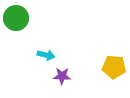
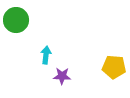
green circle: moved 2 px down
cyan arrow: rotated 96 degrees counterclockwise
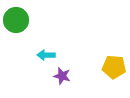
cyan arrow: rotated 96 degrees counterclockwise
purple star: rotated 12 degrees clockwise
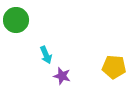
cyan arrow: rotated 114 degrees counterclockwise
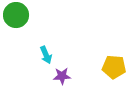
green circle: moved 5 px up
purple star: rotated 18 degrees counterclockwise
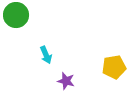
yellow pentagon: rotated 15 degrees counterclockwise
purple star: moved 4 px right, 5 px down; rotated 18 degrees clockwise
